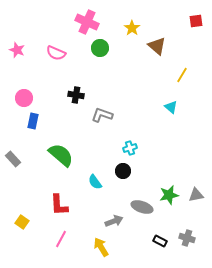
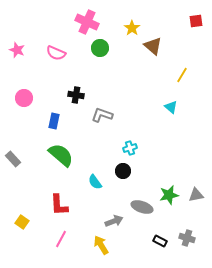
brown triangle: moved 4 px left
blue rectangle: moved 21 px right
yellow arrow: moved 2 px up
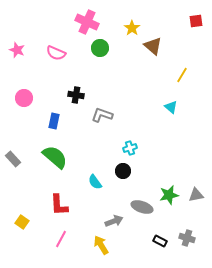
green semicircle: moved 6 px left, 2 px down
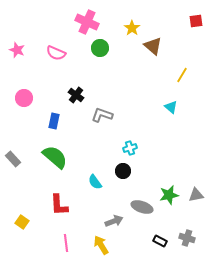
black cross: rotated 28 degrees clockwise
pink line: moved 5 px right, 4 px down; rotated 36 degrees counterclockwise
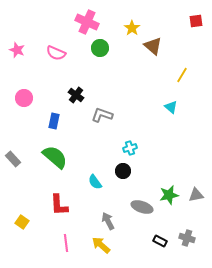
gray arrow: moved 6 px left; rotated 96 degrees counterclockwise
yellow arrow: rotated 18 degrees counterclockwise
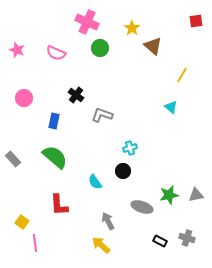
pink line: moved 31 px left
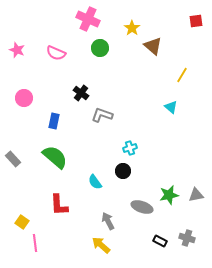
pink cross: moved 1 px right, 3 px up
black cross: moved 5 px right, 2 px up
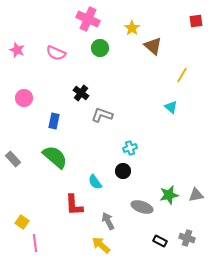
red L-shape: moved 15 px right
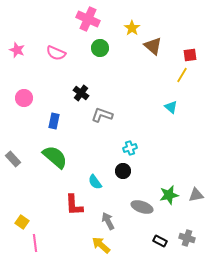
red square: moved 6 px left, 34 px down
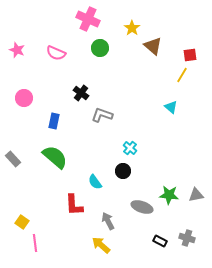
cyan cross: rotated 32 degrees counterclockwise
green star: rotated 18 degrees clockwise
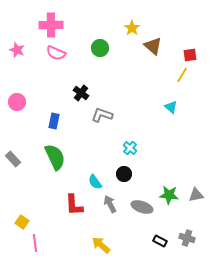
pink cross: moved 37 px left, 6 px down; rotated 25 degrees counterclockwise
pink circle: moved 7 px left, 4 px down
green semicircle: rotated 24 degrees clockwise
black circle: moved 1 px right, 3 px down
gray arrow: moved 2 px right, 17 px up
